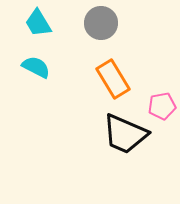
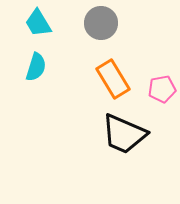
cyan semicircle: rotated 80 degrees clockwise
pink pentagon: moved 17 px up
black trapezoid: moved 1 px left
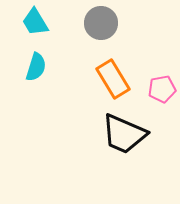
cyan trapezoid: moved 3 px left, 1 px up
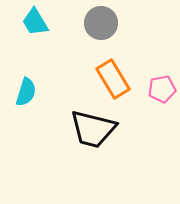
cyan semicircle: moved 10 px left, 25 px down
black trapezoid: moved 31 px left, 5 px up; rotated 9 degrees counterclockwise
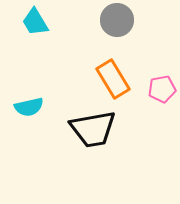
gray circle: moved 16 px right, 3 px up
cyan semicircle: moved 3 px right, 15 px down; rotated 60 degrees clockwise
black trapezoid: rotated 24 degrees counterclockwise
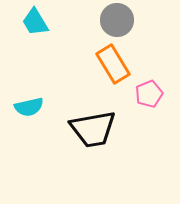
orange rectangle: moved 15 px up
pink pentagon: moved 13 px left, 5 px down; rotated 12 degrees counterclockwise
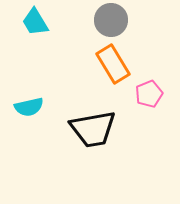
gray circle: moved 6 px left
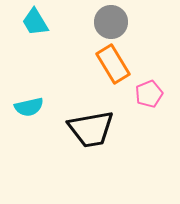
gray circle: moved 2 px down
black trapezoid: moved 2 px left
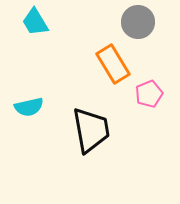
gray circle: moved 27 px right
black trapezoid: moved 1 px down; rotated 90 degrees counterclockwise
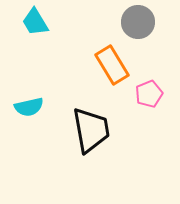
orange rectangle: moved 1 px left, 1 px down
